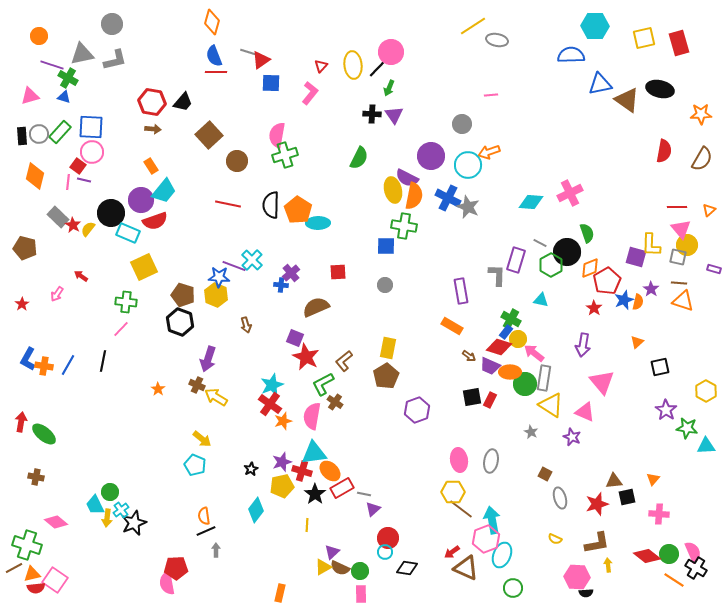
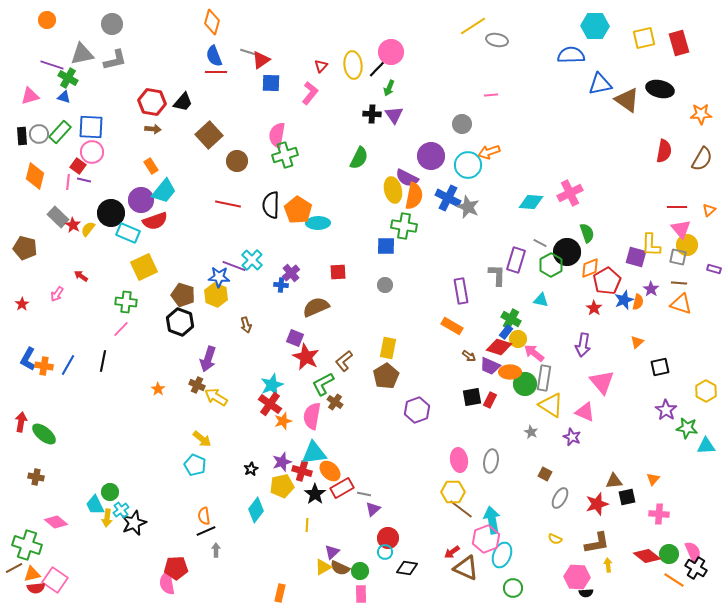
orange circle at (39, 36): moved 8 px right, 16 px up
orange triangle at (683, 301): moved 2 px left, 3 px down
gray ellipse at (560, 498): rotated 45 degrees clockwise
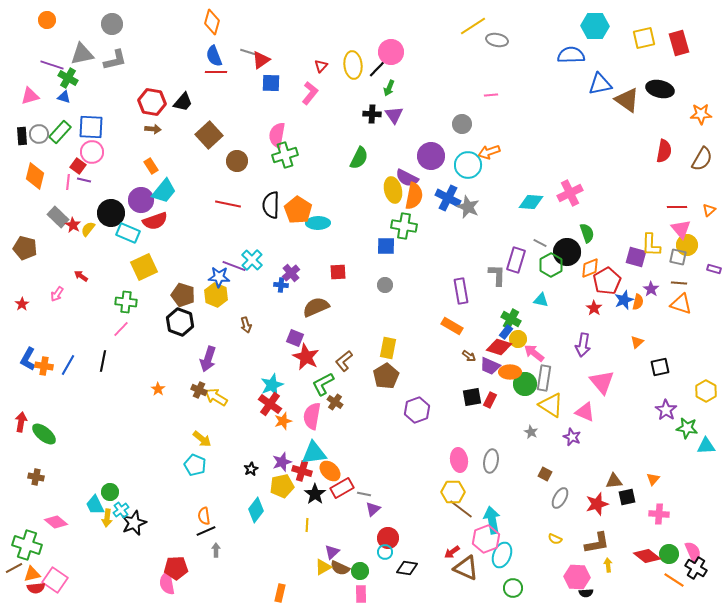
brown cross at (197, 385): moved 2 px right, 5 px down
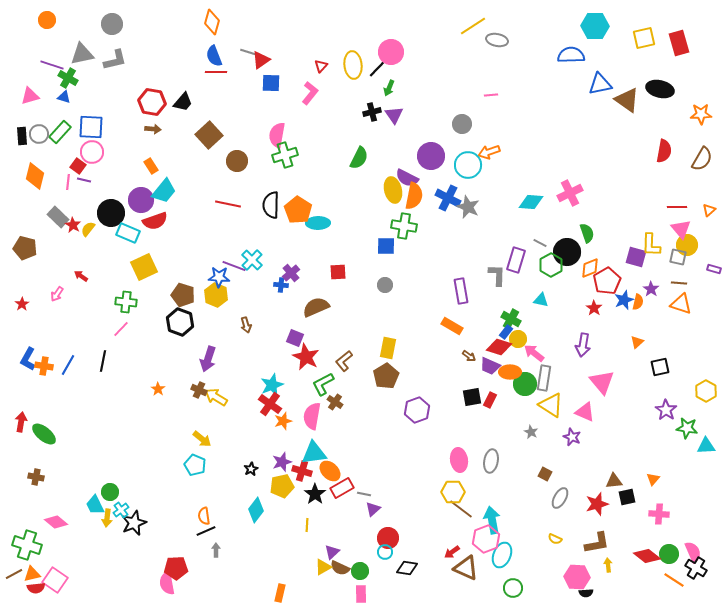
black cross at (372, 114): moved 2 px up; rotated 18 degrees counterclockwise
brown line at (14, 568): moved 6 px down
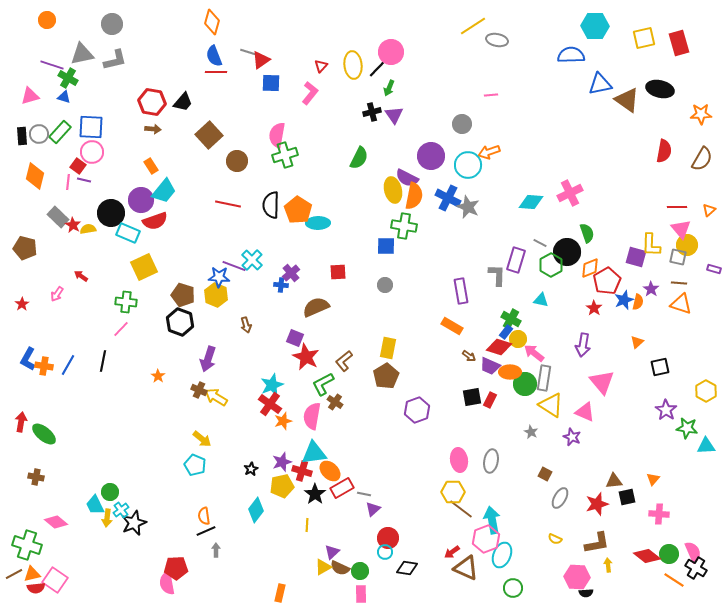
yellow semicircle at (88, 229): rotated 42 degrees clockwise
orange star at (158, 389): moved 13 px up
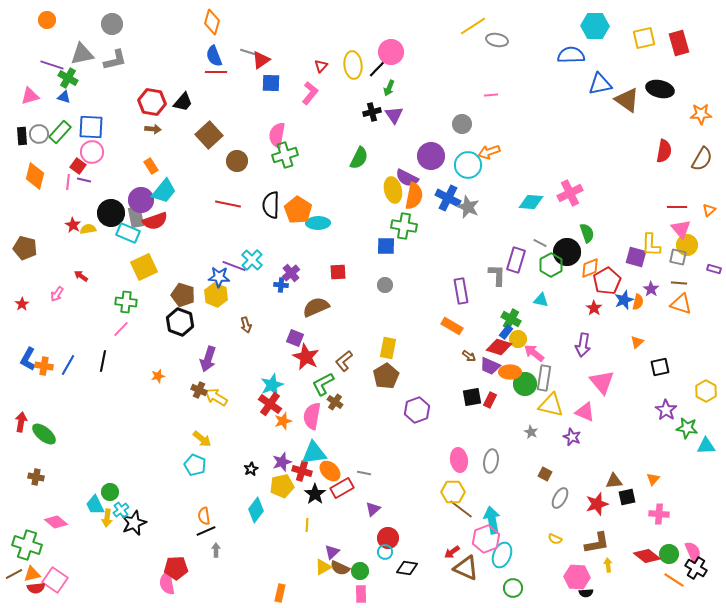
gray rectangle at (58, 217): moved 78 px right; rotated 35 degrees clockwise
orange star at (158, 376): rotated 24 degrees clockwise
yellow triangle at (551, 405): rotated 20 degrees counterclockwise
gray line at (364, 494): moved 21 px up
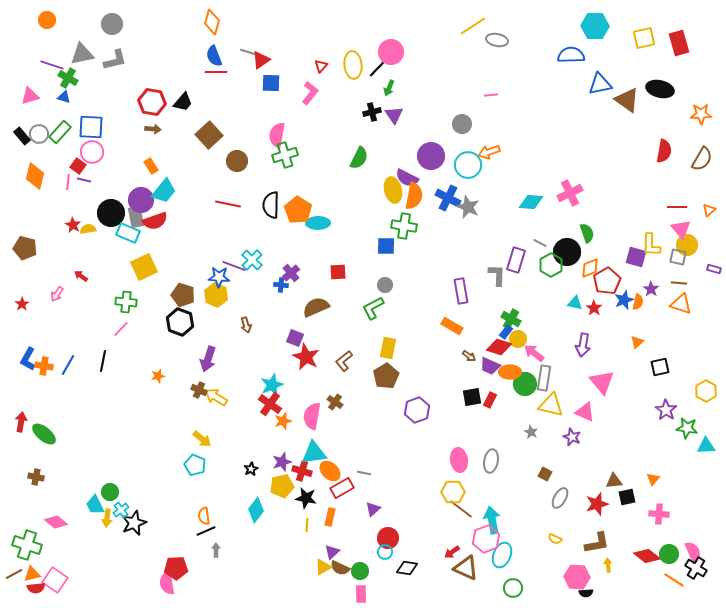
black rectangle at (22, 136): rotated 36 degrees counterclockwise
cyan triangle at (541, 300): moved 34 px right, 3 px down
green L-shape at (323, 384): moved 50 px right, 76 px up
black star at (315, 494): moved 9 px left, 4 px down; rotated 25 degrees counterclockwise
orange rectangle at (280, 593): moved 50 px right, 76 px up
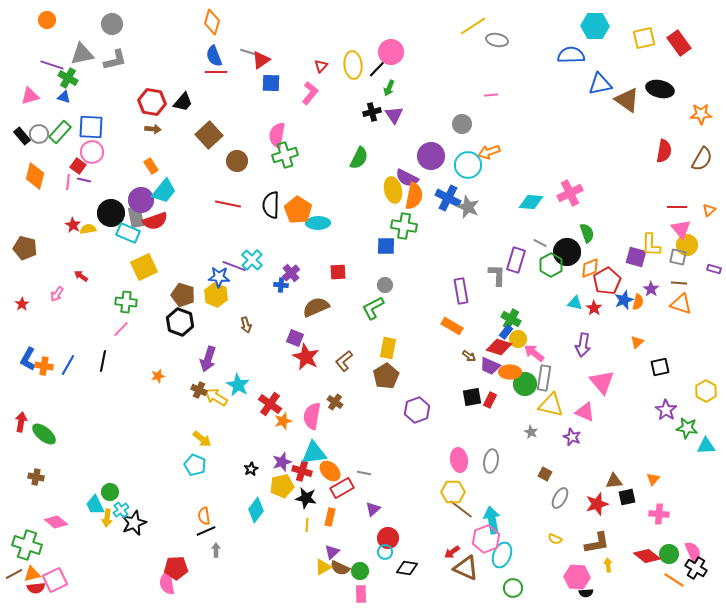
red rectangle at (679, 43): rotated 20 degrees counterclockwise
cyan star at (272, 385): moved 34 px left; rotated 20 degrees counterclockwise
pink square at (55, 580): rotated 30 degrees clockwise
